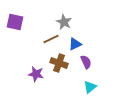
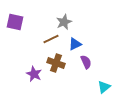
gray star: rotated 21 degrees clockwise
brown cross: moved 3 px left
purple star: moved 2 px left; rotated 14 degrees clockwise
cyan triangle: moved 14 px right
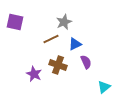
brown cross: moved 2 px right, 2 px down
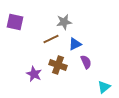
gray star: rotated 14 degrees clockwise
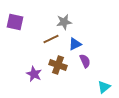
purple semicircle: moved 1 px left, 1 px up
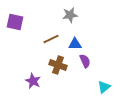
gray star: moved 6 px right, 7 px up
blue triangle: rotated 24 degrees clockwise
purple star: moved 1 px left, 7 px down
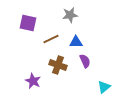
purple square: moved 13 px right, 1 px down
blue triangle: moved 1 px right, 2 px up
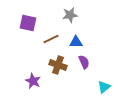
purple semicircle: moved 1 px left, 1 px down
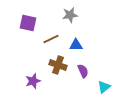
blue triangle: moved 3 px down
purple semicircle: moved 1 px left, 9 px down
purple star: rotated 28 degrees clockwise
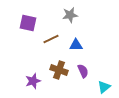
brown cross: moved 1 px right, 5 px down
